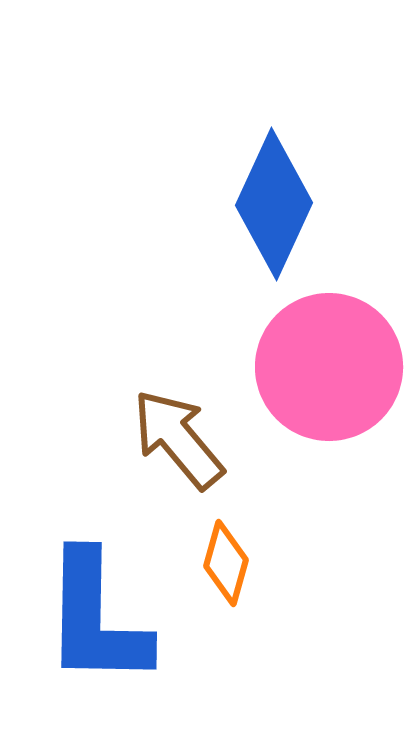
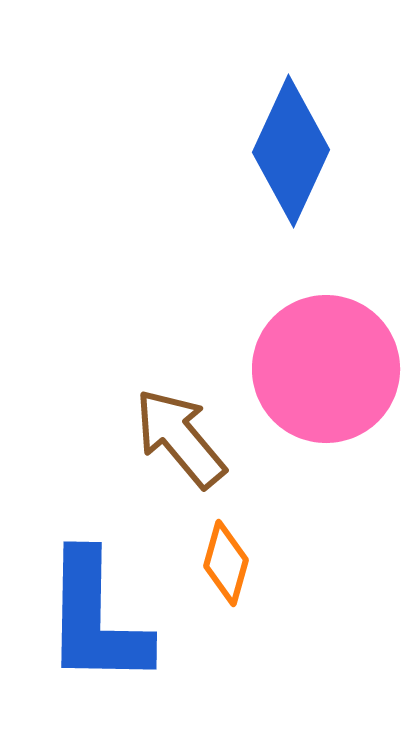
blue diamond: moved 17 px right, 53 px up
pink circle: moved 3 px left, 2 px down
brown arrow: moved 2 px right, 1 px up
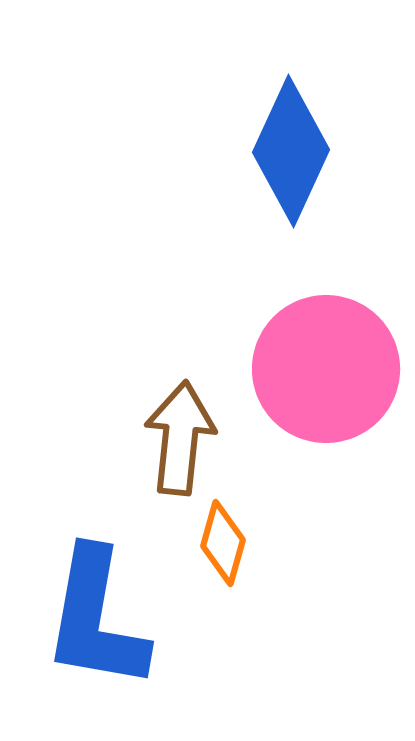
brown arrow: rotated 46 degrees clockwise
orange diamond: moved 3 px left, 20 px up
blue L-shape: rotated 9 degrees clockwise
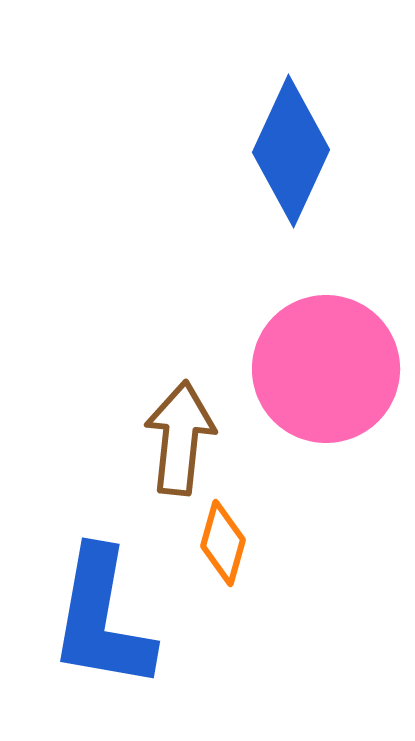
blue L-shape: moved 6 px right
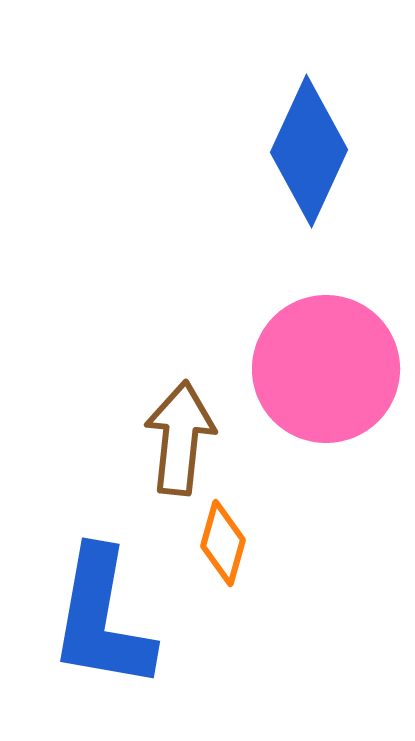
blue diamond: moved 18 px right
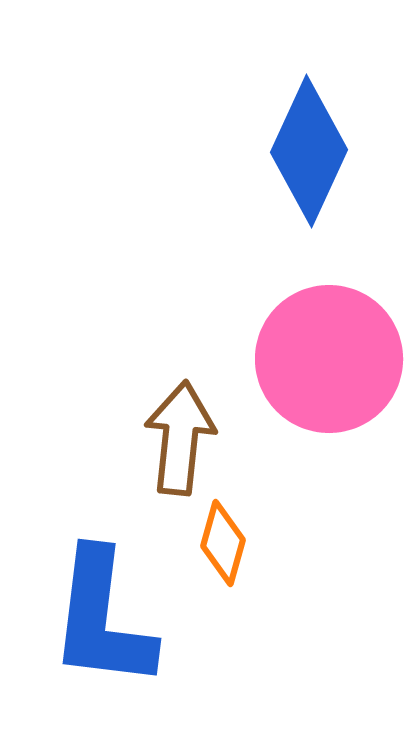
pink circle: moved 3 px right, 10 px up
blue L-shape: rotated 3 degrees counterclockwise
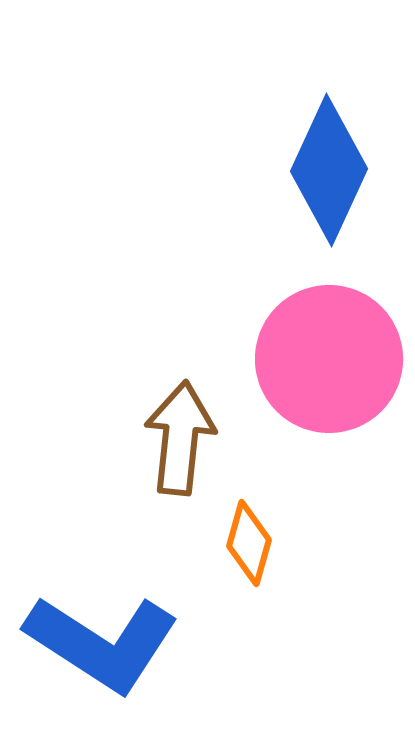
blue diamond: moved 20 px right, 19 px down
orange diamond: moved 26 px right
blue L-shape: moved 24 px down; rotated 64 degrees counterclockwise
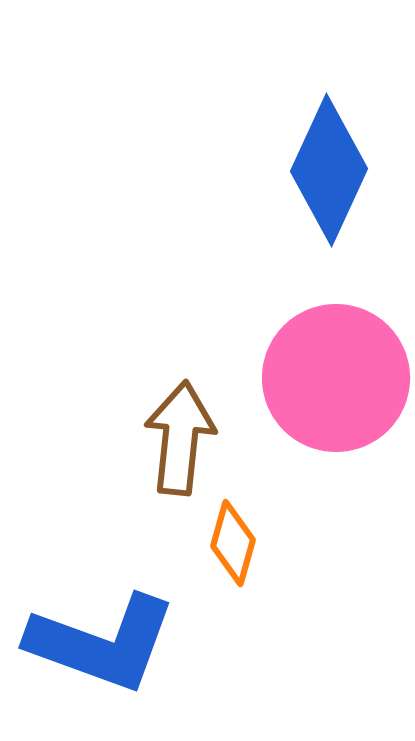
pink circle: moved 7 px right, 19 px down
orange diamond: moved 16 px left
blue L-shape: rotated 13 degrees counterclockwise
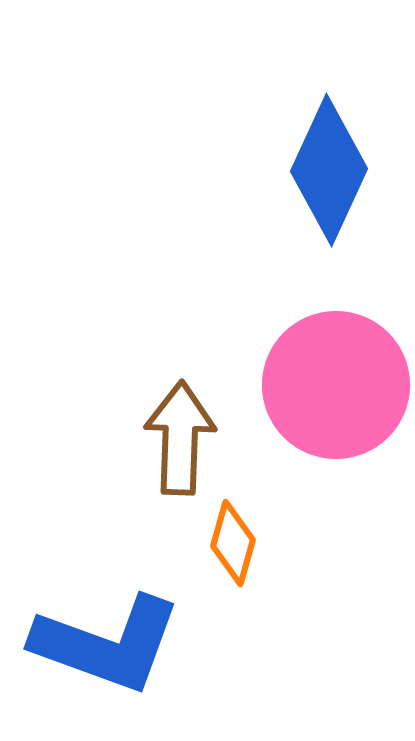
pink circle: moved 7 px down
brown arrow: rotated 4 degrees counterclockwise
blue L-shape: moved 5 px right, 1 px down
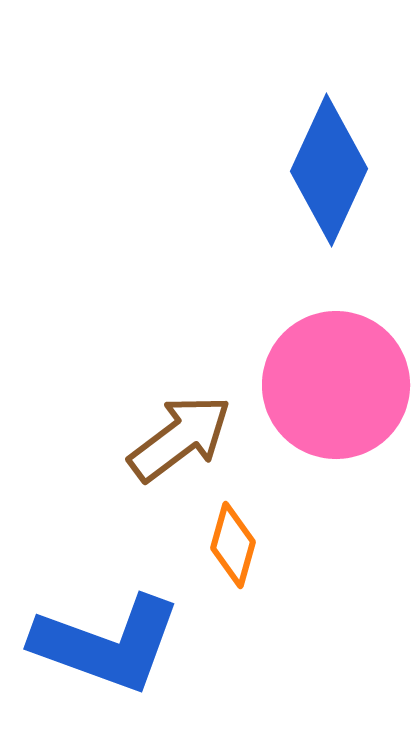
brown arrow: rotated 51 degrees clockwise
orange diamond: moved 2 px down
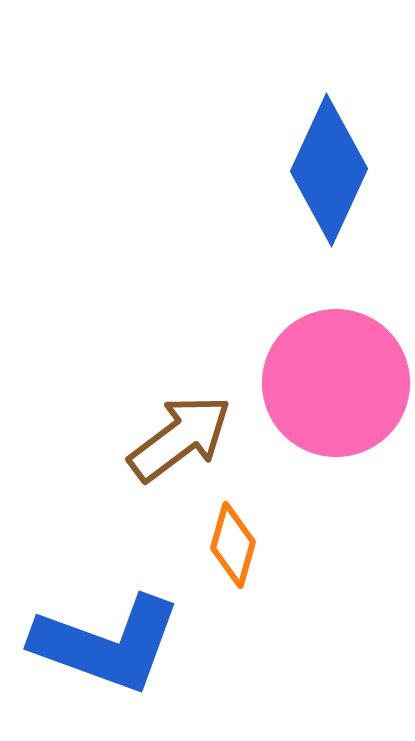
pink circle: moved 2 px up
